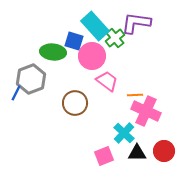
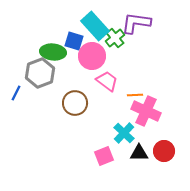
gray hexagon: moved 9 px right, 6 px up
black triangle: moved 2 px right
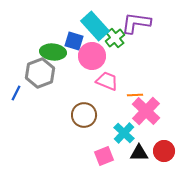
pink trapezoid: rotated 15 degrees counterclockwise
brown circle: moved 9 px right, 12 px down
pink cross: rotated 20 degrees clockwise
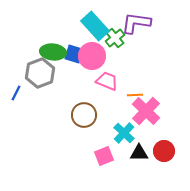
blue square: moved 13 px down
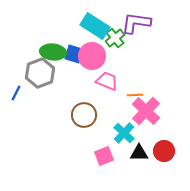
cyan rectangle: rotated 16 degrees counterclockwise
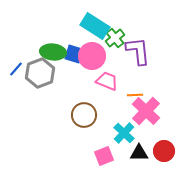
purple L-shape: moved 2 px right, 28 px down; rotated 76 degrees clockwise
blue line: moved 24 px up; rotated 14 degrees clockwise
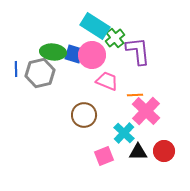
pink circle: moved 1 px up
blue line: rotated 42 degrees counterclockwise
gray hexagon: rotated 8 degrees clockwise
black triangle: moved 1 px left, 1 px up
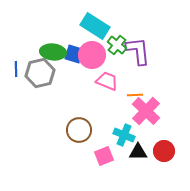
green cross: moved 2 px right, 7 px down; rotated 12 degrees counterclockwise
brown circle: moved 5 px left, 15 px down
cyan cross: moved 2 px down; rotated 20 degrees counterclockwise
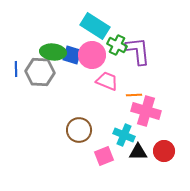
green cross: rotated 12 degrees counterclockwise
blue square: moved 2 px left, 1 px down
gray hexagon: moved 1 px up; rotated 16 degrees clockwise
orange line: moved 1 px left
pink cross: rotated 28 degrees counterclockwise
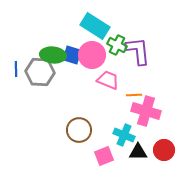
green ellipse: moved 3 px down
pink trapezoid: moved 1 px right, 1 px up
red circle: moved 1 px up
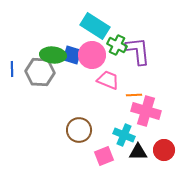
blue line: moved 4 px left
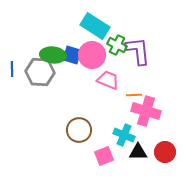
red circle: moved 1 px right, 2 px down
